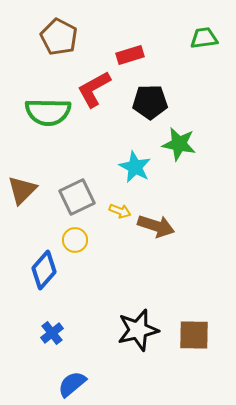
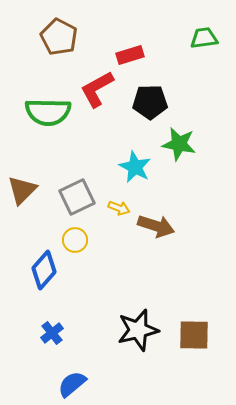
red L-shape: moved 3 px right
yellow arrow: moved 1 px left, 3 px up
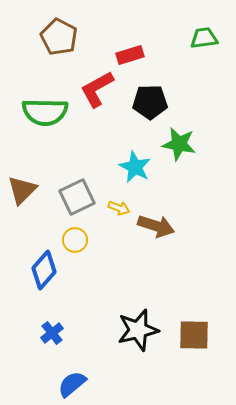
green semicircle: moved 3 px left
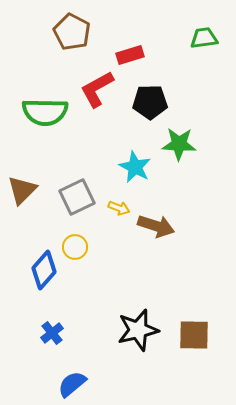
brown pentagon: moved 13 px right, 5 px up
green star: rotated 8 degrees counterclockwise
yellow circle: moved 7 px down
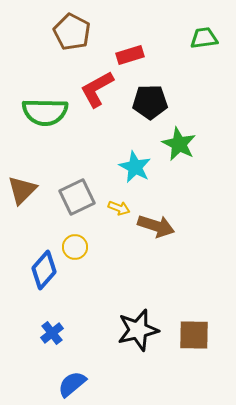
green star: rotated 24 degrees clockwise
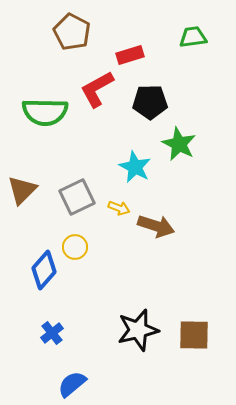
green trapezoid: moved 11 px left, 1 px up
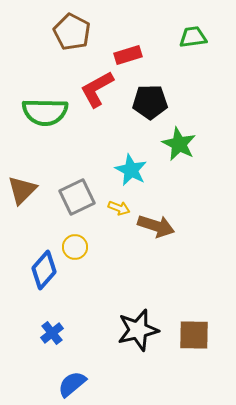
red rectangle: moved 2 px left
cyan star: moved 4 px left, 3 px down
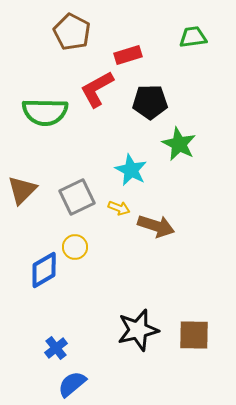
blue diamond: rotated 18 degrees clockwise
blue cross: moved 4 px right, 15 px down
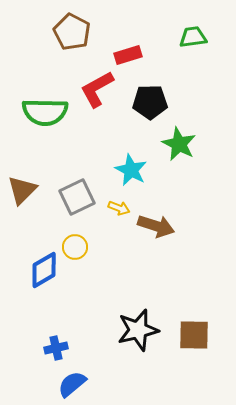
blue cross: rotated 25 degrees clockwise
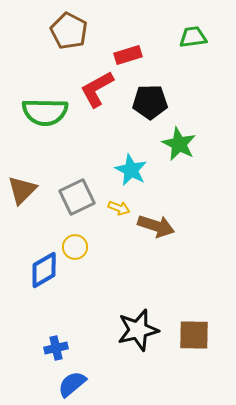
brown pentagon: moved 3 px left, 1 px up
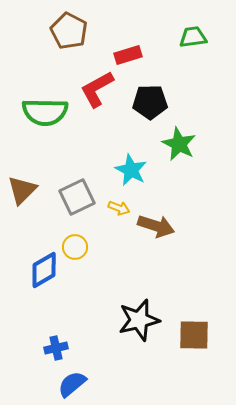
black star: moved 1 px right, 10 px up
